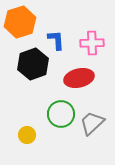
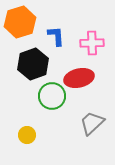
blue L-shape: moved 4 px up
green circle: moved 9 px left, 18 px up
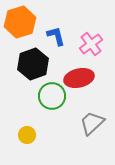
blue L-shape: rotated 10 degrees counterclockwise
pink cross: moved 1 px left, 1 px down; rotated 35 degrees counterclockwise
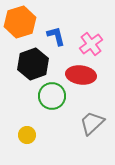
red ellipse: moved 2 px right, 3 px up; rotated 20 degrees clockwise
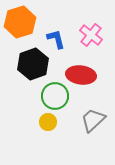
blue L-shape: moved 3 px down
pink cross: moved 9 px up; rotated 15 degrees counterclockwise
green circle: moved 3 px right
gray trapezoid: moved 1 px right, 3 px up
yellow circle: moved 21 px right, 13 px up
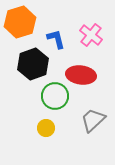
yellow circle: moved 2 px left, 6 px down
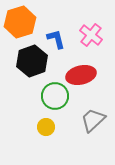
black hexagon: moved 1 px left, 3 px up
red ellipse: rotated 20 degrees counterclockwise
yellow circle: moved 1 px up
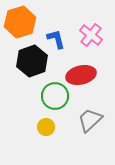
gray trapezoid: moved 3 px left
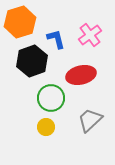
pink cross: moved 1 px left; rotated 15 degrees clockwise
green circle: moved 4 px left, 2 px down
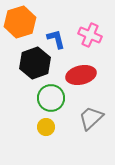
pink cross: rotated 30 degrees counterclockwise
black hexagon: moved 3 px right, 2 px down
gray trapezoid: moved 1 px right, 2 px up
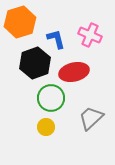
red ellipse: moved 7 px left, 3 px up
